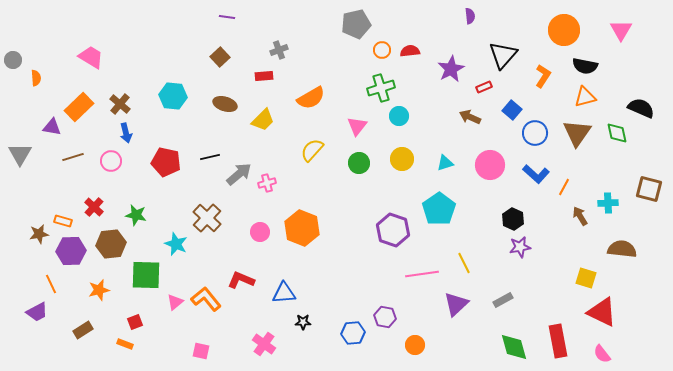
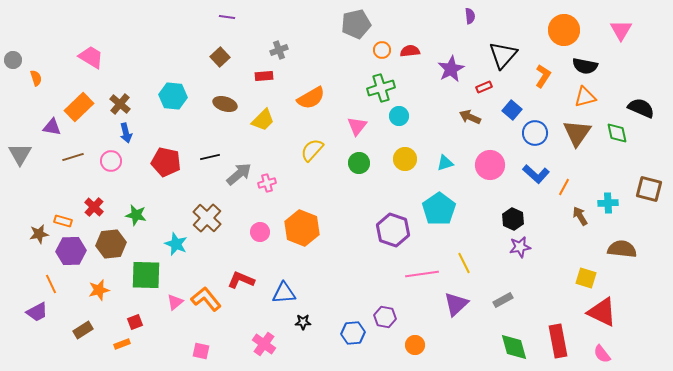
orange semicircle at (36, 78): rotated 14 degrees counterclockwise
yellow circle at (402, 159): moved 3 px right
orange rectangle at (125, 344): moved 3 px left; rotated 42 degrees counterclockwise
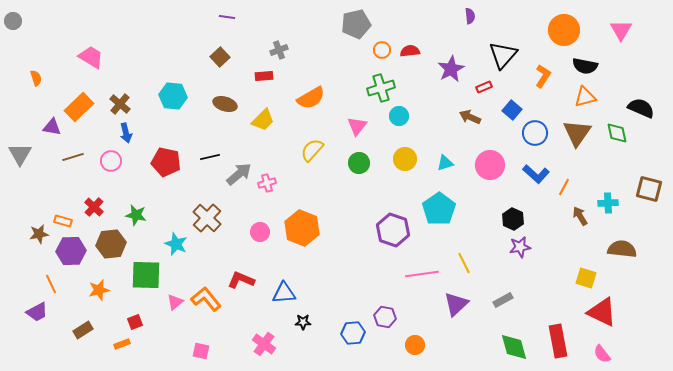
gray circle at (13, 60): moved 39 px up
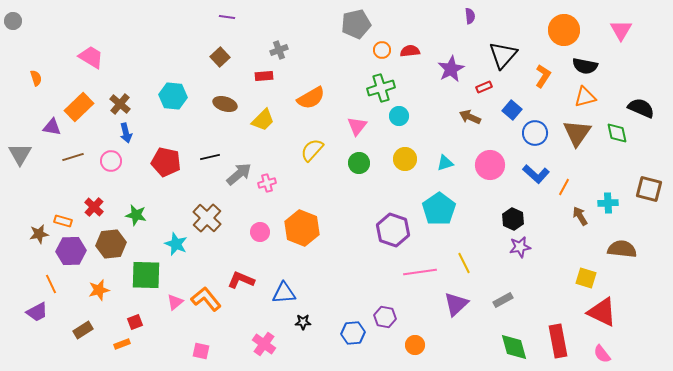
pink line at (422, 274): moved 2 px left, 2 px up
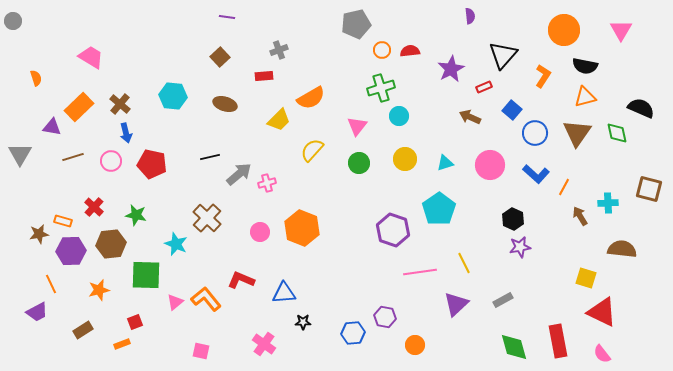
yellow trapezoid at (263, 120): moved 16 px right
red pentagon at (166, 162): moved 14 px left, 2 px down
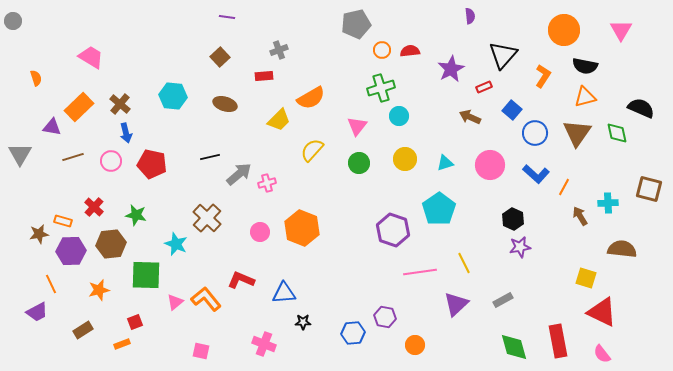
pink cross at (264, 344): rotated 15 degrees counterclockwise
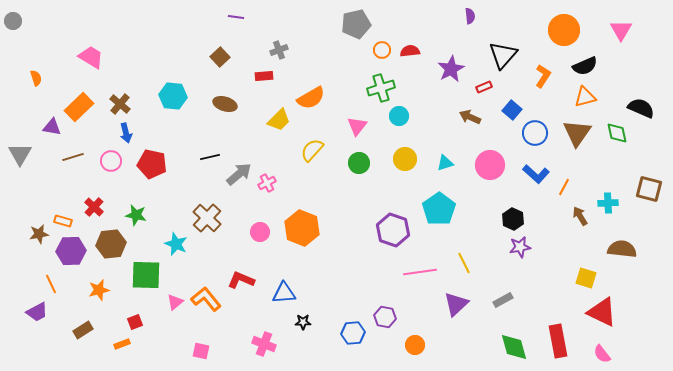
purple line at (227, 17): moved 9 px right
black semicircle at (585, 66): rotated 35 degrees counterclockwise
pink cross at (267, 183): rotated 12 degrees counterclockwise
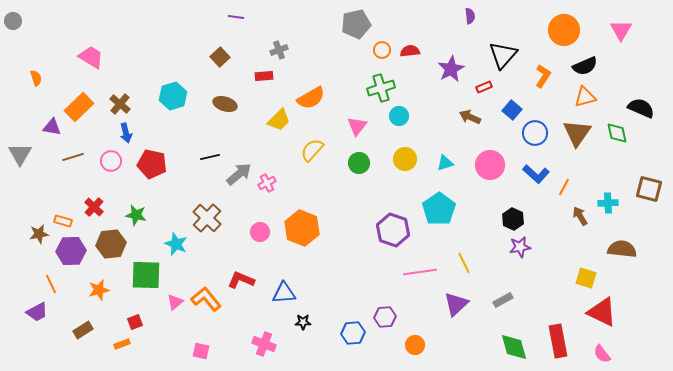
cyan hexagon at (173, 96): rotated 24 degrees counterclockwise
purple hexagon at (385, 317): rotated 15 degrees counterclockwise
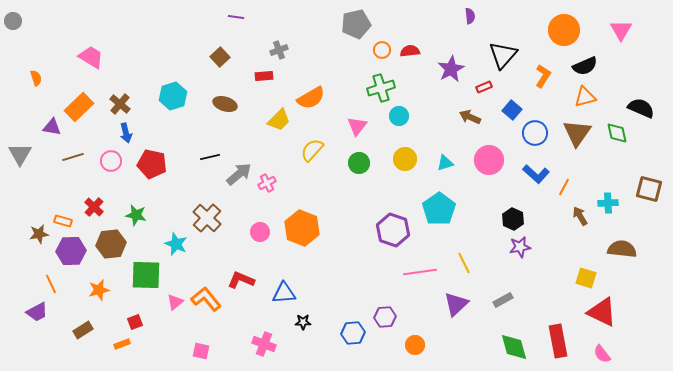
pink circle at (490, 165): moved 1 px left, 5 px up
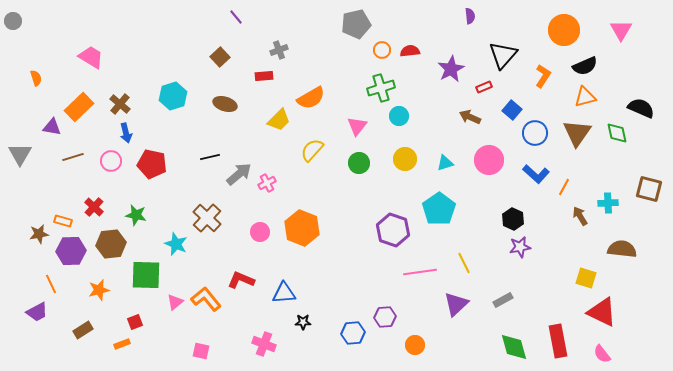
purple line at (236, 17): rotated 42 degrees clockwise
